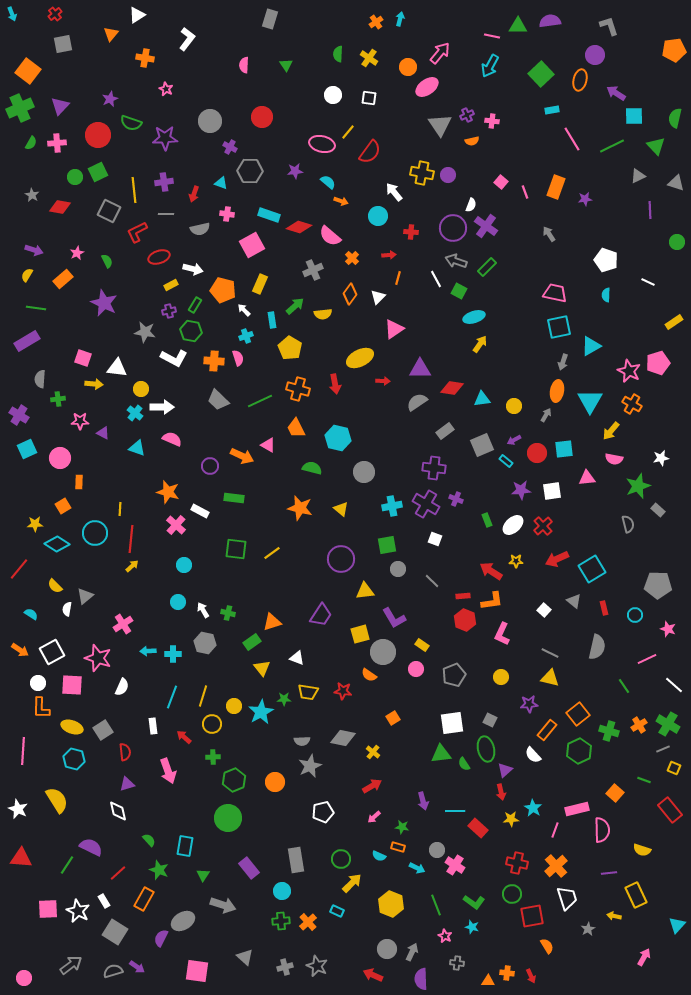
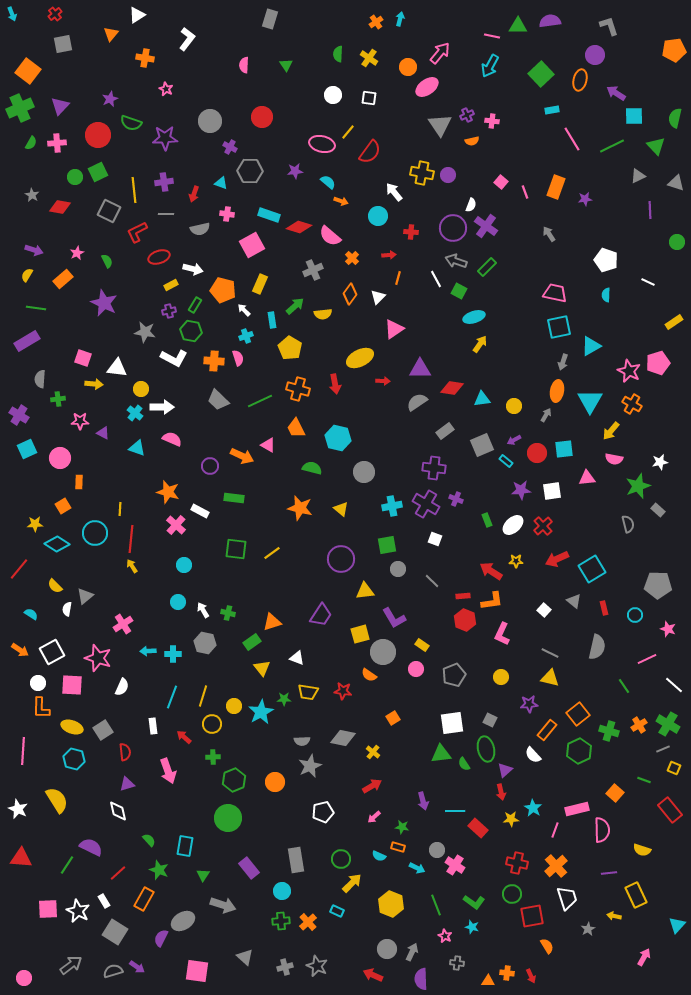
white star at (661, 458): moved 1 px left, 4 px down
yellow arrow at (132, 566): rotated 80 degrees counterclockwise
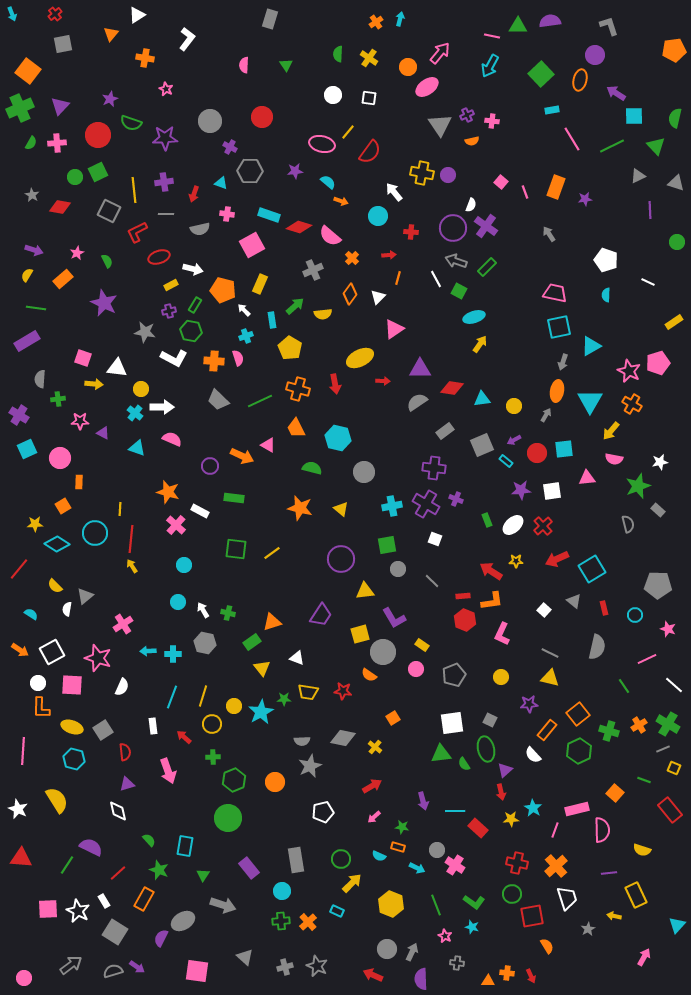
yellow cross at (373, 752): moved 2 px right, 5 px up
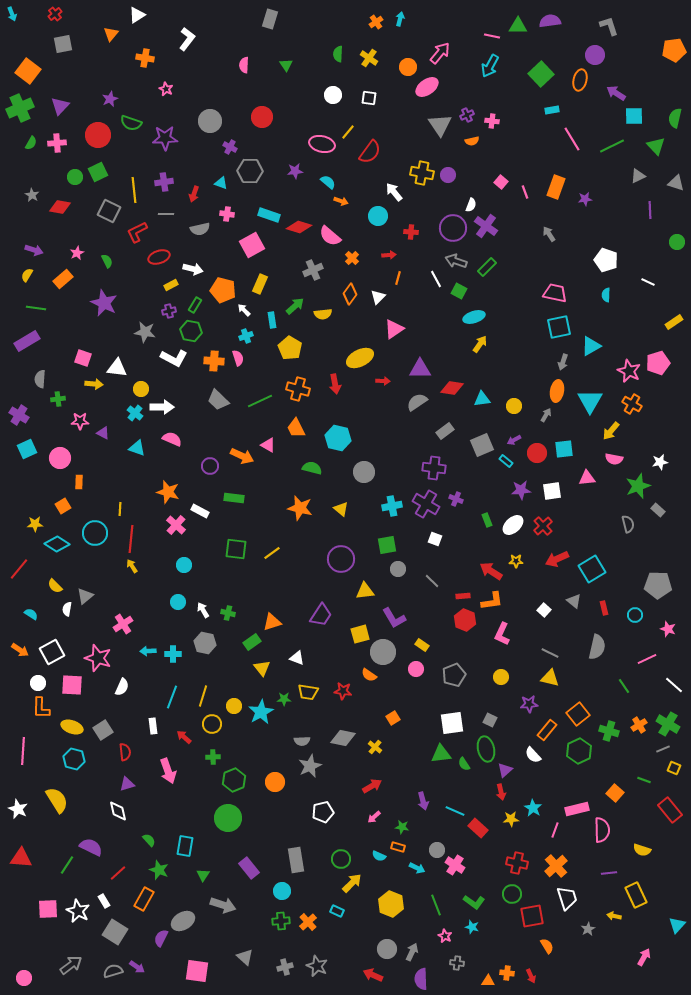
cyan line at (455, 811): rotated 24 degrees clockwise
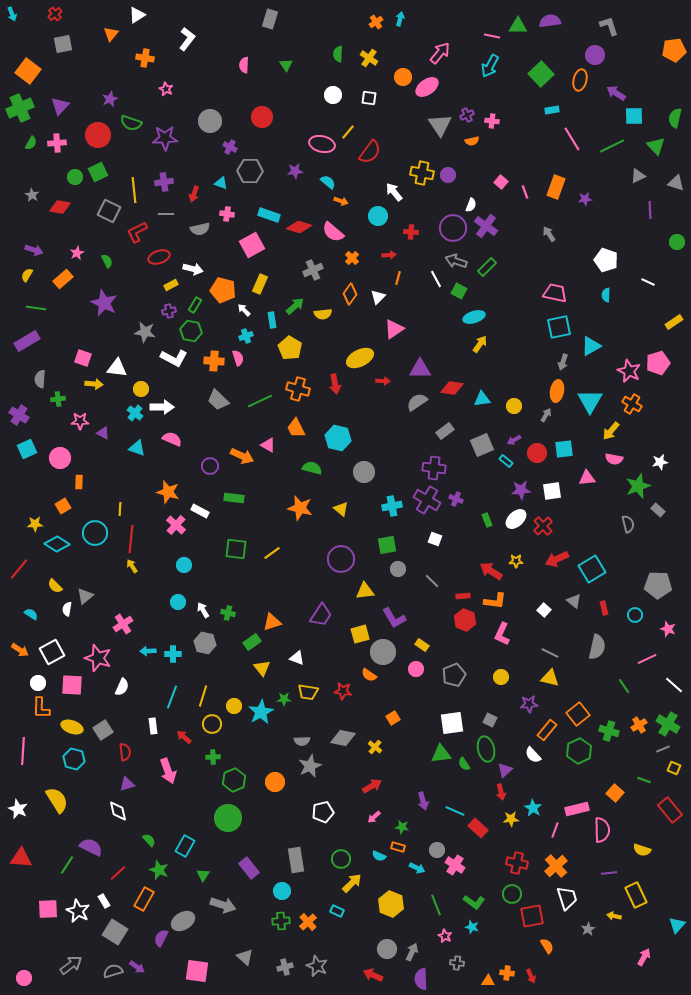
orange circle at (408, 67): moved 5 px left, 10 px down
pink semicircle at (330, 236): moved 3 px right, 4 px up
purple cross at (426, 504): moved 1 px right, 4 px up
white ellipse at (513, 525): moved 3 px right, 6 px up
orange L-shape at (492, 601): moved 3 px right; rotated 15 degrees clockwise
cyan rectangle at (185, 846): rotated 20 degrees clockwise
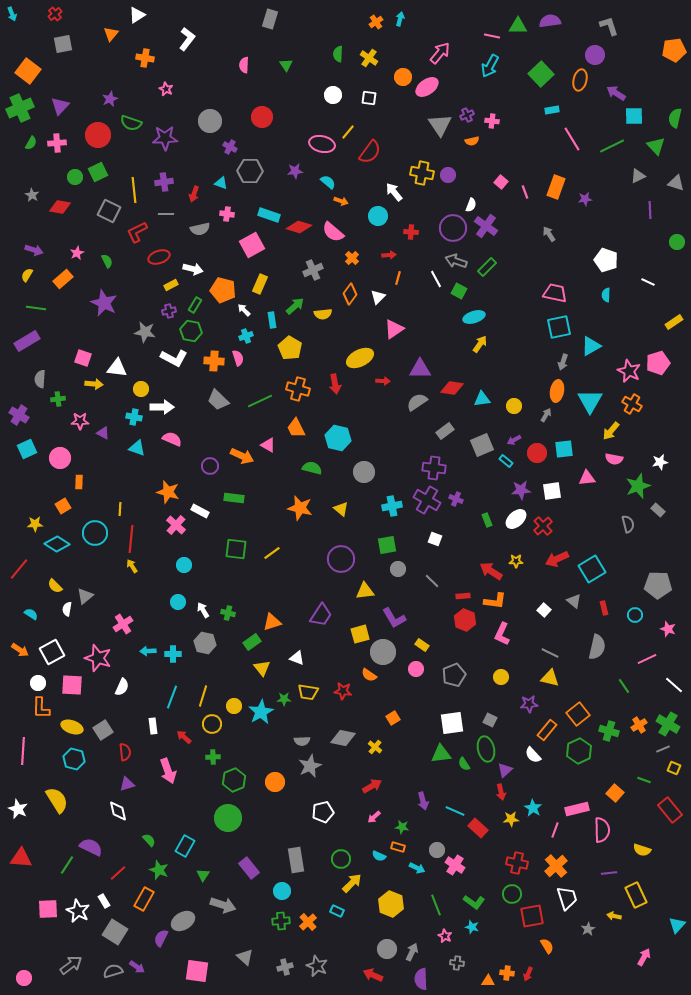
cyan cross at (135, 413): moved 1 px left, 4 px down; rotated 28 degrees counterclockwise
red arrow at (531, 976): moved 3 px left, 2 px up; rotated 48 degrees clockwise
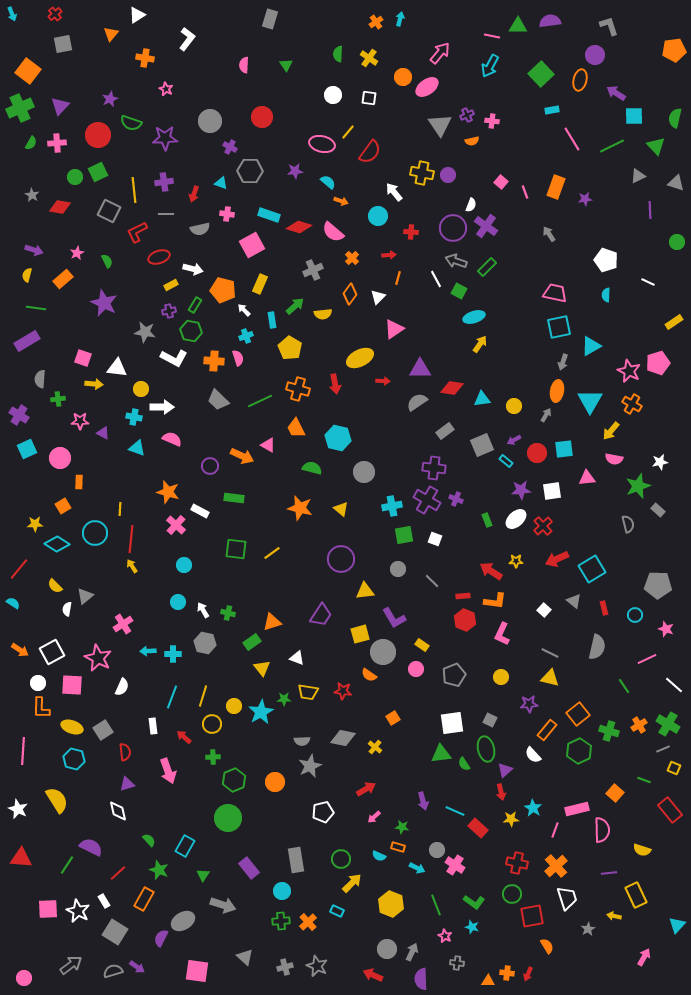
yellow semicircle at (27, 275): rotated 16 degrees counterclockwise
green square at (387, 545): moved 17 px right, 10 px up
cyan semicircle at (31, 614): moved 18 px left, 11 px up
pink star at (668, 629): moved 2 px left
pink star at (98, 658): rotated 8 degrees clockwise
red arrow at (372, 786): moved 6 px left, 3 px down
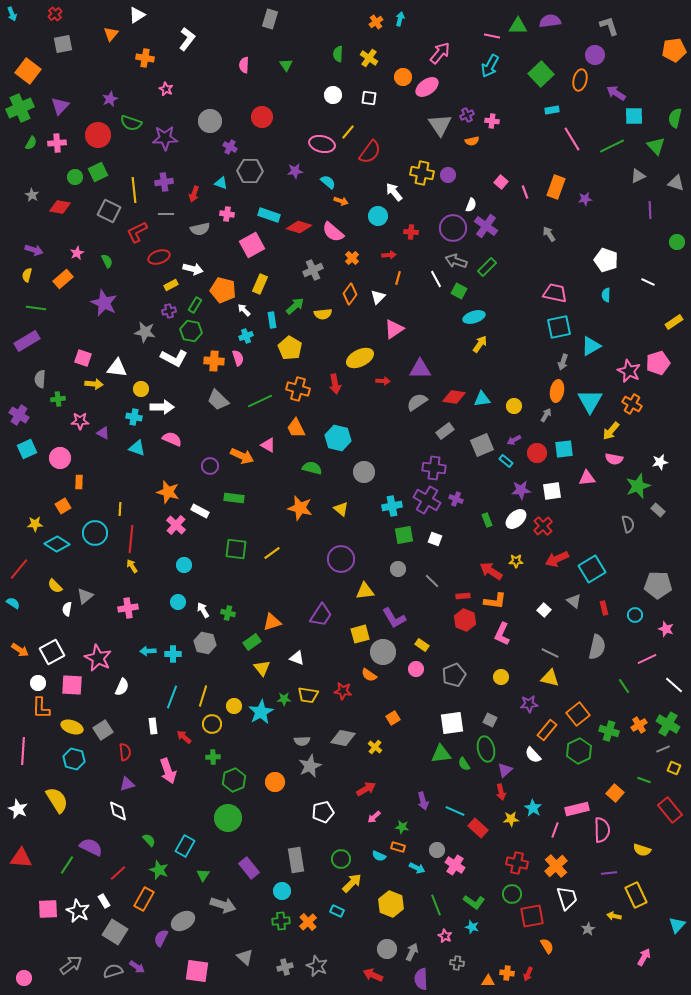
red diamond at (452, 388): moved 2 px right, 9 px down
pink cross at (123, 624): moved 5 px right, 16 px up; rotated 24 degrees clockwise
yellow trapezoid at (308, 692): moved 3 px down
